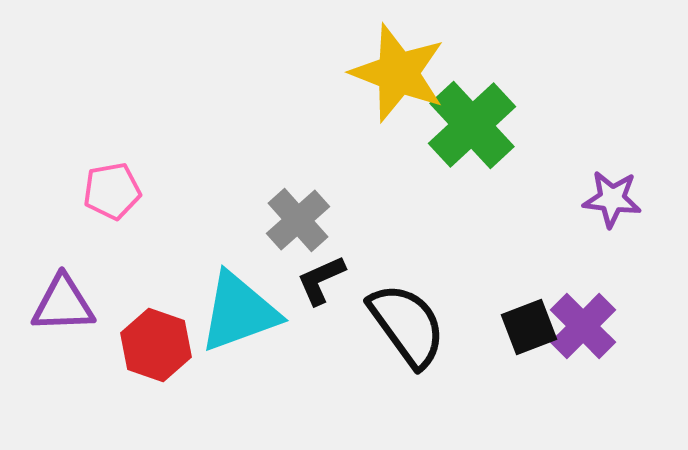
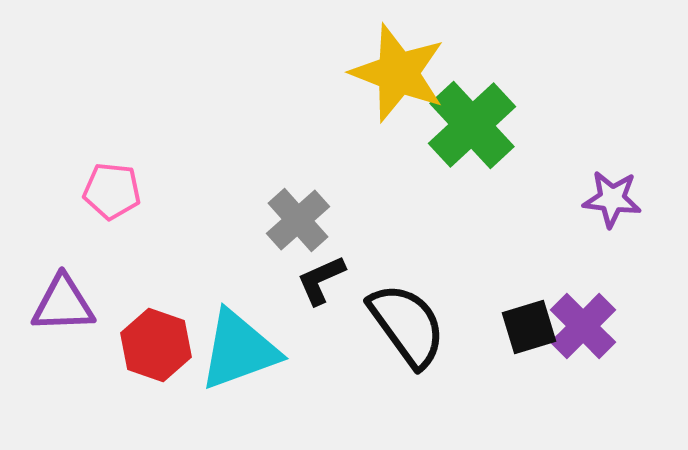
pink pentagon: rotated 16 degrees clockwise
cyan triangle: moved 38 px down
black square: rotated 4 degrees clockwise
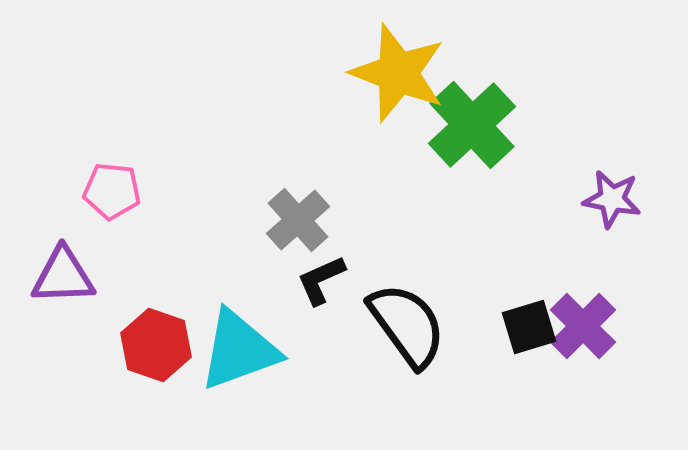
purple star: rotated 4 degrees clockwise
purple triangle: moved 28 px up
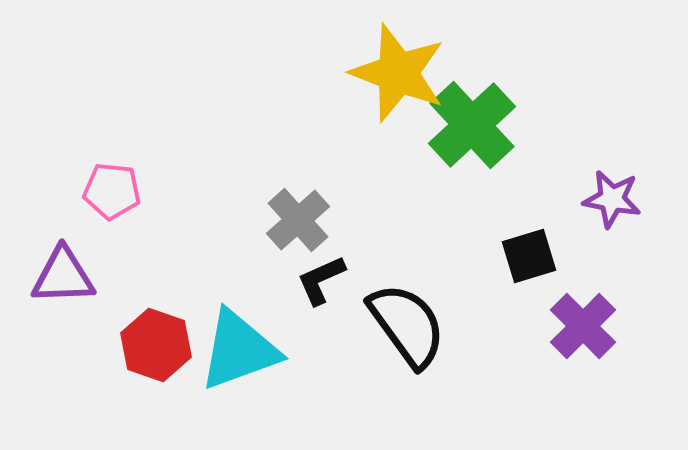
black square: moved 71 px up
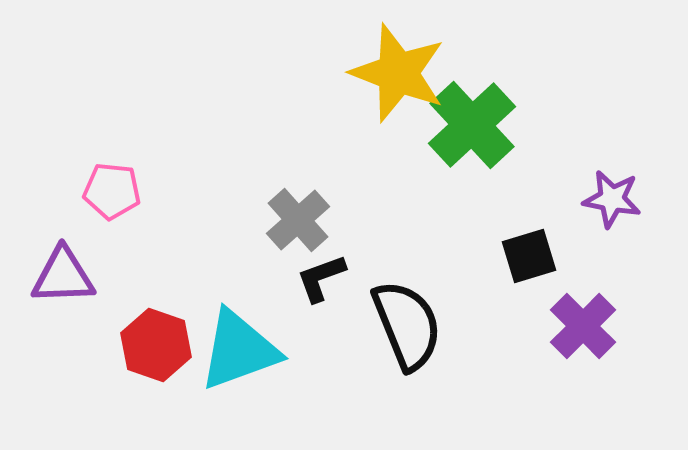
black L-shape: moved 2 px up; rotated 4 degrees clockwise
black semicircle: rotated 14 degrees clockwise
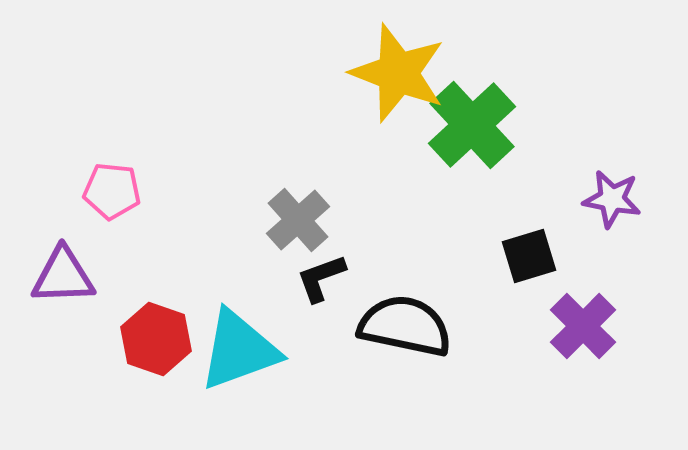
black semicircle: moved 2 px left, 1 px down; rotated 56 degrees counterclockwise
red hexagon: moved 6 px up
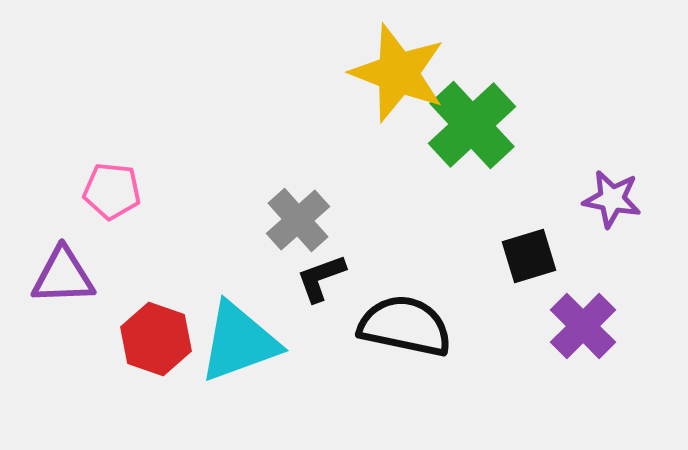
cyan triangle: moved 8 px up
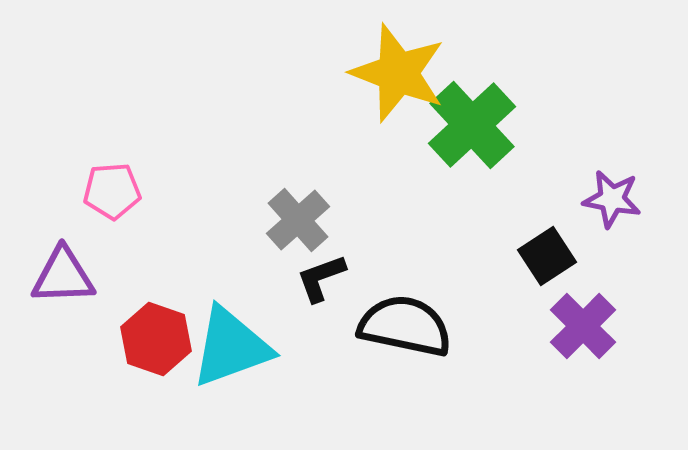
pink pentagon: rotated 10 degrees counterclockwise
black square: moved 18 px right; rotated 16 degrees counterclockwise
cyan triangle: moved 8 px left, 5 px down
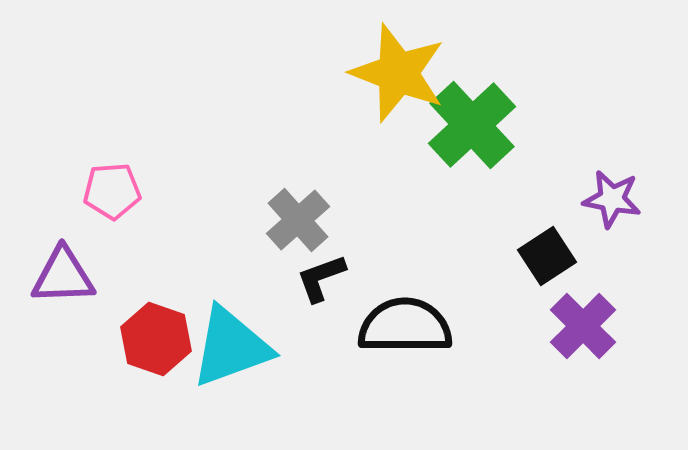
black semicircle: rotated 12 degrees counterclockwise
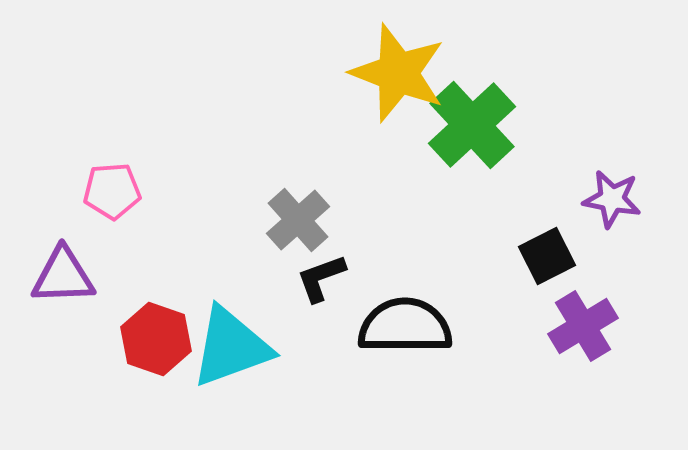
black square: rotated 6 degrees clockwise
purple cross: rotated 14 degrees clockwise
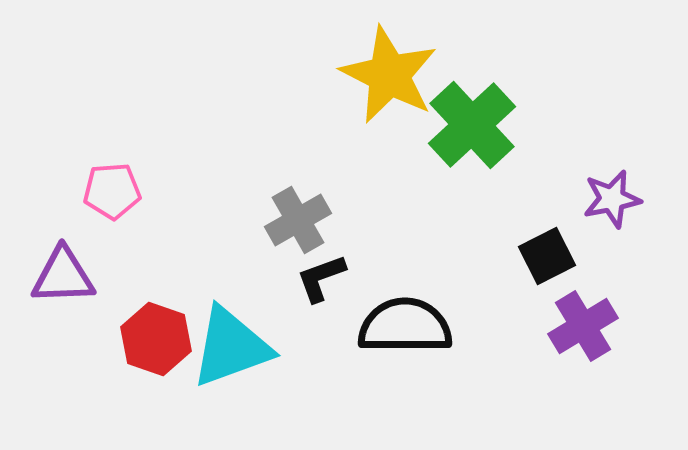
yellow star: moved 9 px left, 2 px down; rotated 6 degrees clockwise
purple star: rotated 22 degrees counterclockwise
gray cross: rotated 12 degrees clockwise
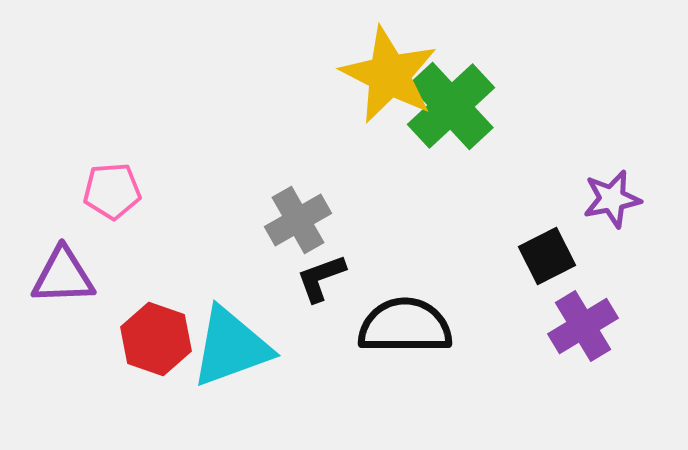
green cross: moved 21 px left, 19 px up
